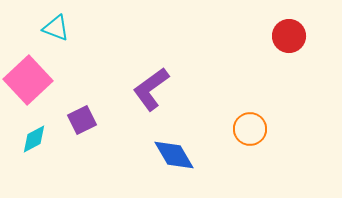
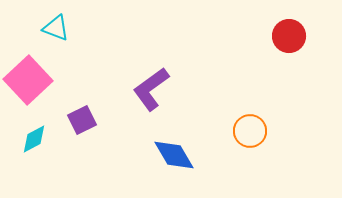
orange circle: moved 2 px down
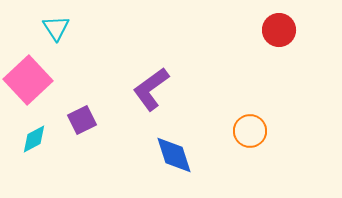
cyan triangle: rotated 36 degrees clockwise
red circle: moved 10 px left, 6 px up
blue diamond: rotated 12 degrees clockwise
